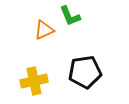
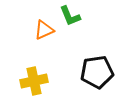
black pentagon: moved 12 px right
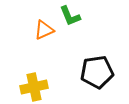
yellow cross: moved 6 px down
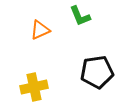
green L-shape: moved 10 px right
orange triangle: moved 4 px left
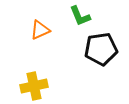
black pentagon: moved 4 px right, 23 px up
yellow cross: moved 1 px up
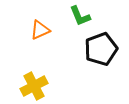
black pentagon: rotated 12 degrees counterclockwise
yellow cross: rotated 16 degrees counterclockwise
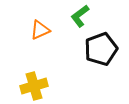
green L-shape: rotated 75 degrees clockwise
yellow cross: rotated 12 degrees clockwise
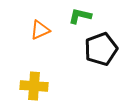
green L-shape: rotated 50 degrees clockwise
yellow cross: rotated 20 degrees clockwise
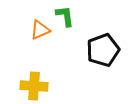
green L-shape: moved 15 px left; rotated 70 degrees clockwise
black pentagon: moved 2 px right, 1 px down
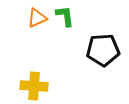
orange triangle: moved 3 px left, 12 px up
black pentagon: rotated 16 degrees clockwise
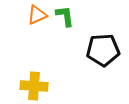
orange triangle: moved 3 px up
